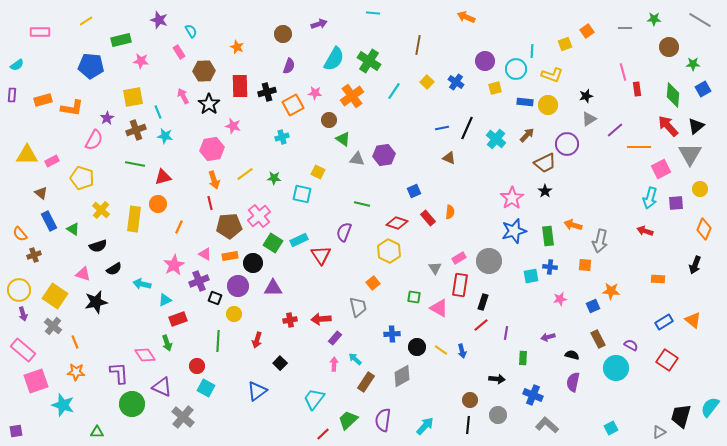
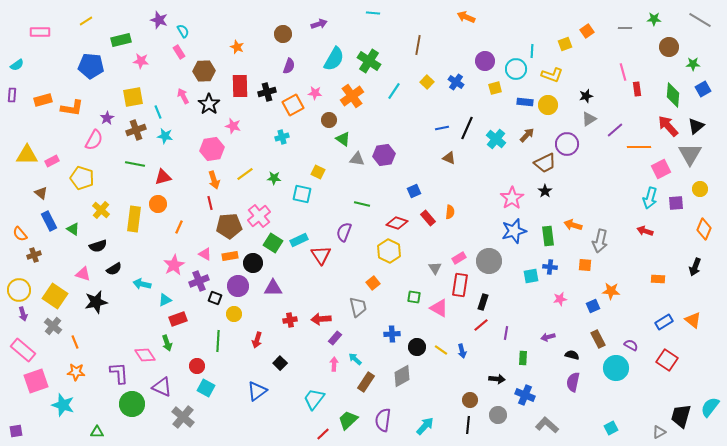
cyan semicircle at (191, 31): moved 8 px left
black arrow at (695, 265): moved 2 px down
blue cross at (533, 395): moved 8 px left
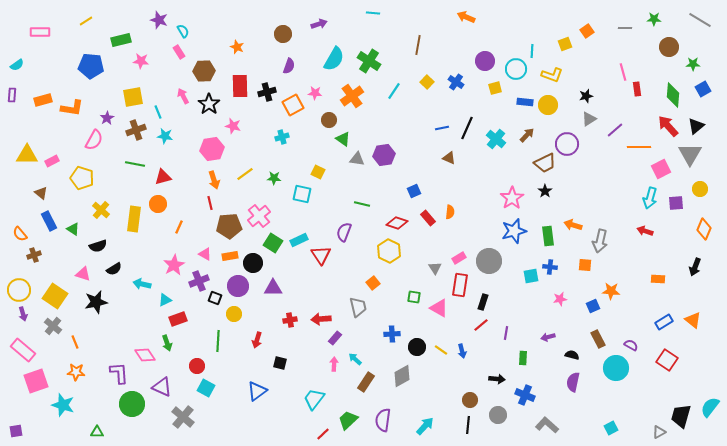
black square at (280, 363): rotated 32 degrees counterclockwise
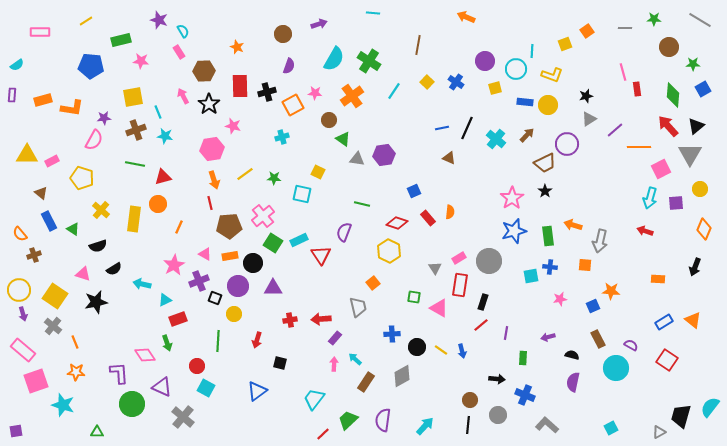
purple star at (107, 118): moved 3 px left; rotated 24 degrees clockwise
pink cross at (259, 216): moved 4 px right
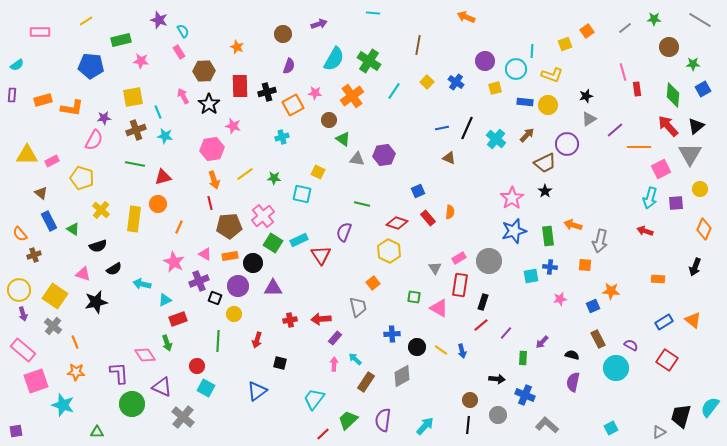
gray line at (625, 28): rotated 40 degrees counterclockwise
blue square at (414, 191): moved 4 px right
pink star at (174, 265): moved 3 px up; rotated 15 degrees counterclockwise
purple line at (506, 333): rotated 32 degrees clockwise
purple arrow at (548, 337): moved 6 px left, 5 px down; rotated 32 degrees counterclockwise
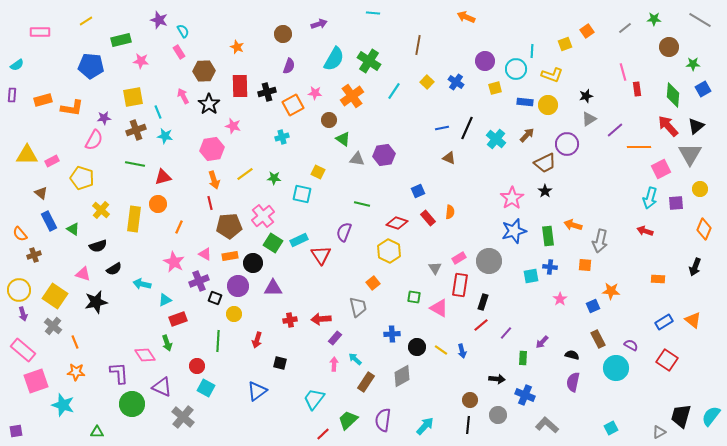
pink star at (560, 299): rotated 24 degrees counterclockwise
cyan semicircle at (710, 407): moved 1 px right, 9 px down
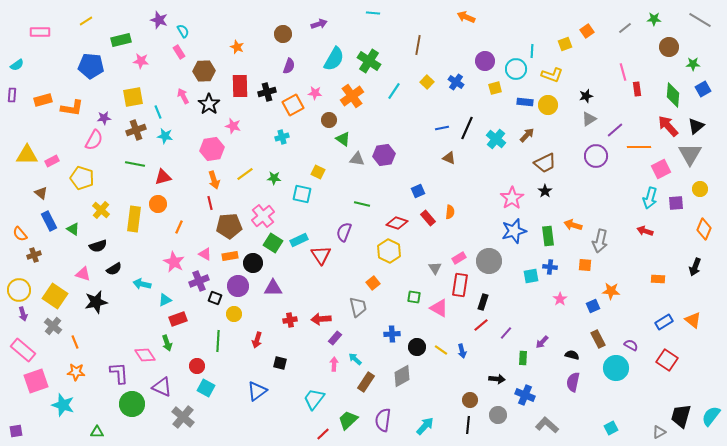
purple circle at (567, 144): moved 29 px right, 12 px down
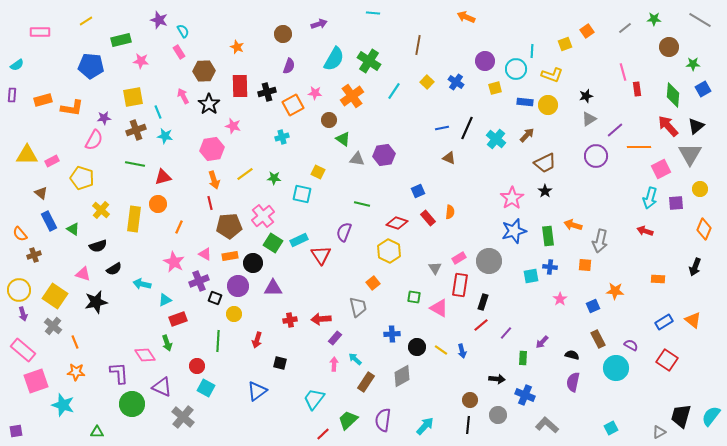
orange star at (611, 291): moved 4 px right
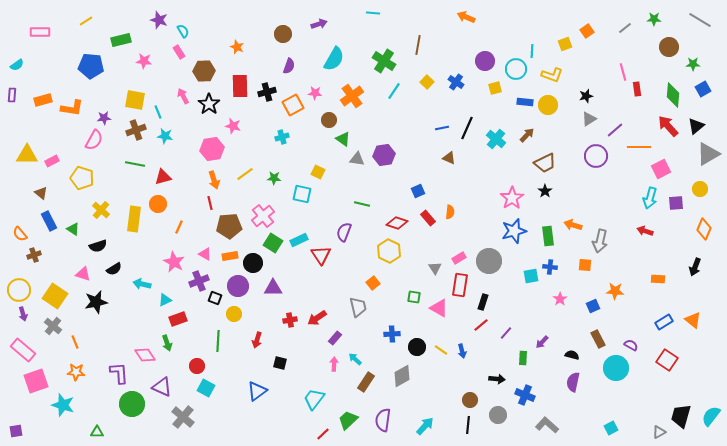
pink star at (141, 61): moved 3 px right
green cross at (369, 61): moved 15 px right
yellow square at (133, 97): moved 2 px right, 3 px down; rotated 20 degrees clockwise
gray triangle at (690, 154): moved 18 px right; rotated 30 degrees clockwise
red arrow at (321, 319): moved 4 px left, 1 px up; rotated 30 degrees counterclockwise
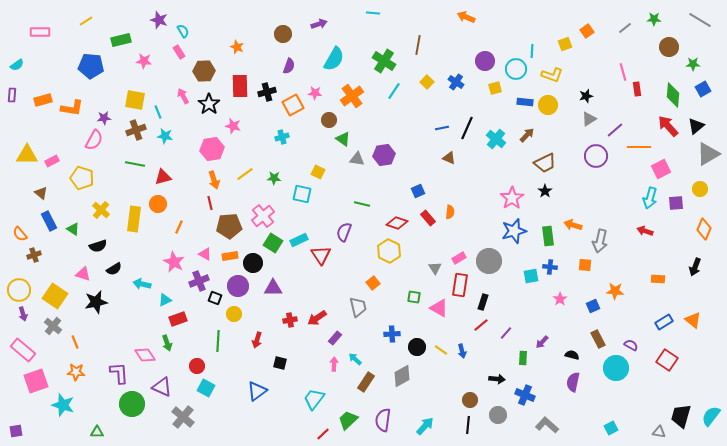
gray triangle at (659, 432): rotated 40 degrees clockwise
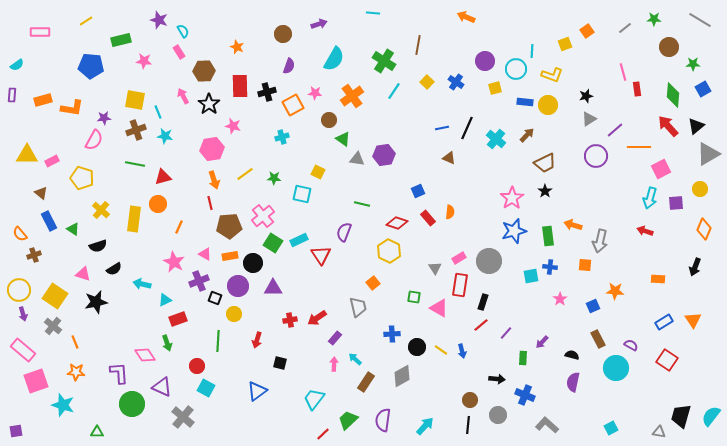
orange triangle at (693, 320): rotated 18 degrees clockwise
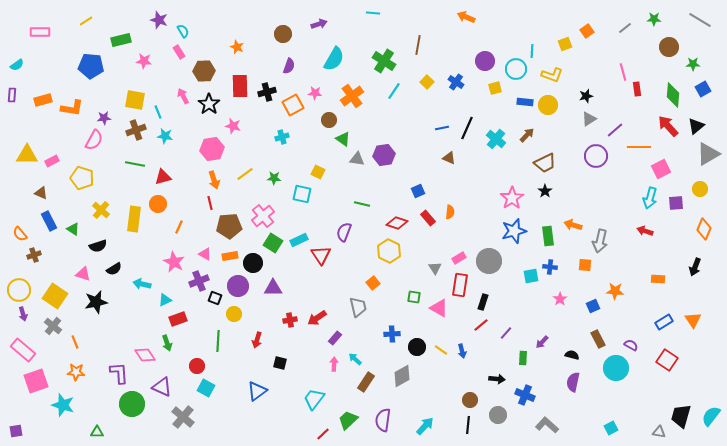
brown triangle at (41, 193): rotated 16 degrees counterclockwise
